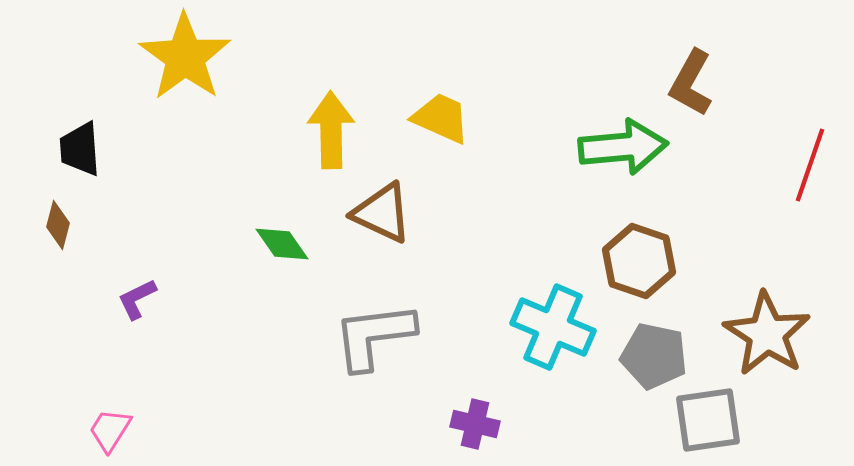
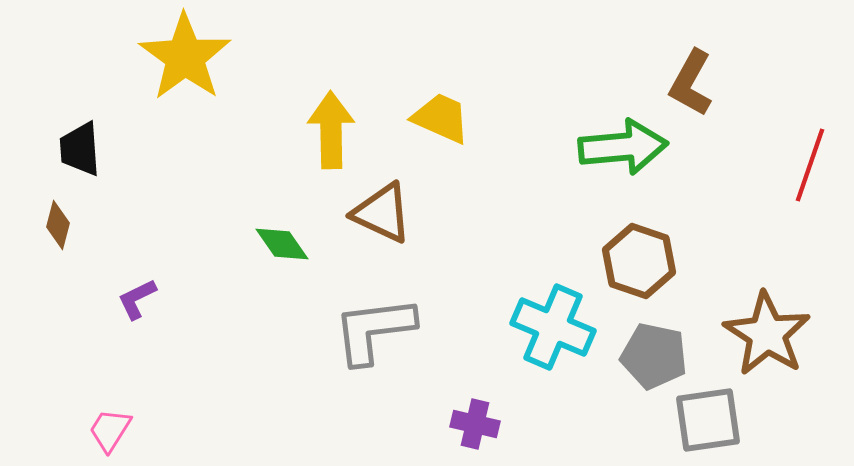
gray L-shape: moved 6 px up
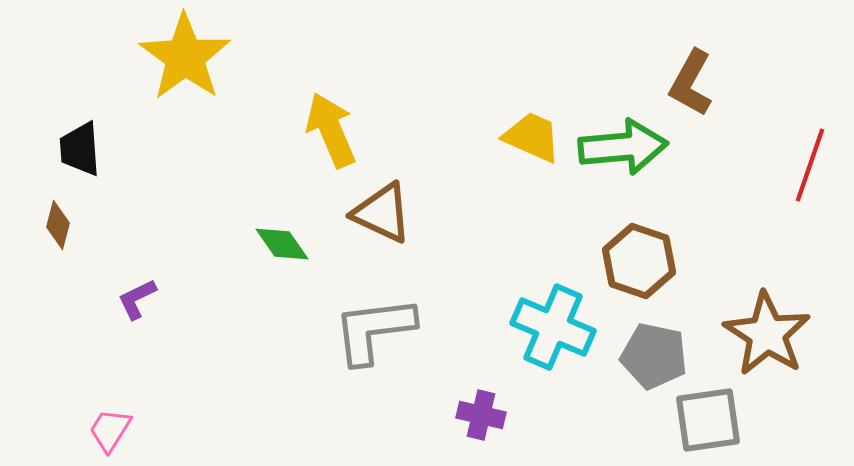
yellow trapezoid: moved 91 px right, 19 px down
yellow arrow: rotated 22 degrees counterclockwise
purple cross: moved 6 px right, 9 px up
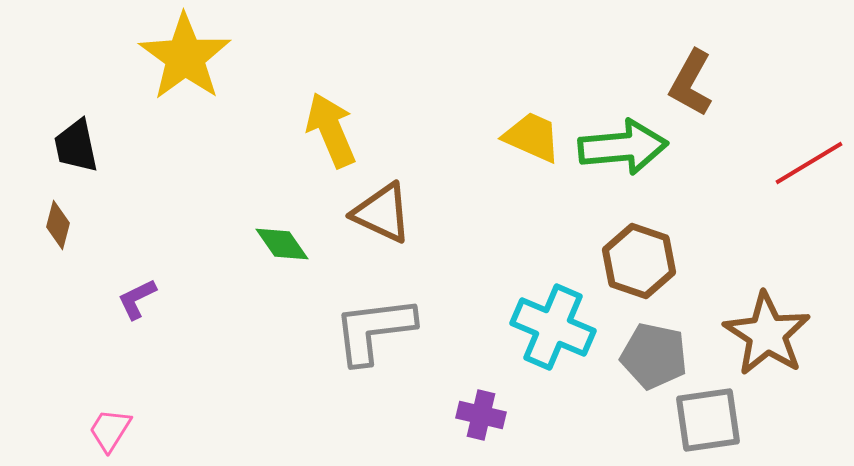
black trapezoid: moved 4 px left, 3 px up; rotated 8 degrees counterclockwise
red line: moved 1 px left, 2 px up; rotated 40 degrees clockwise
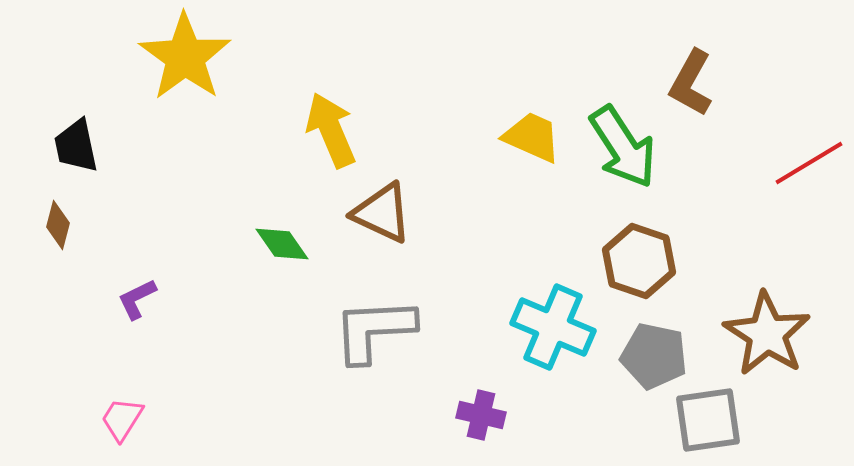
green arrow: rotated 62 degrees clockwise
gray L-shape: rotated 4 degrees clockwise
pink trapezoid: moved 12 px right, 11 px up
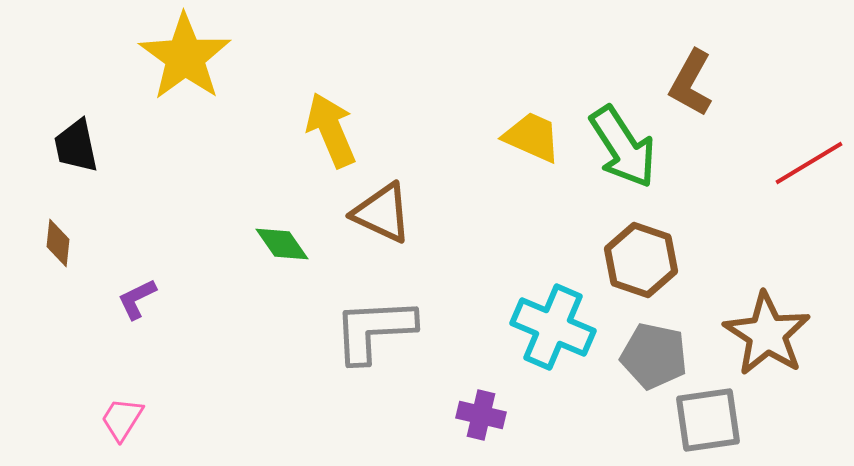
brown diamond: moved 18 px down; rotated 9 degrees counterclockwise
brown hexagon: moved 2 px right, 1 px up
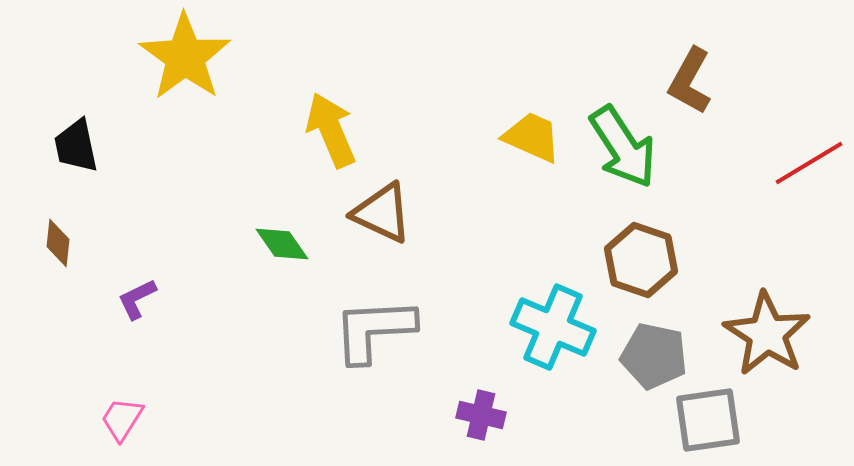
brown L-shape: moved 1 px left, 2 px up
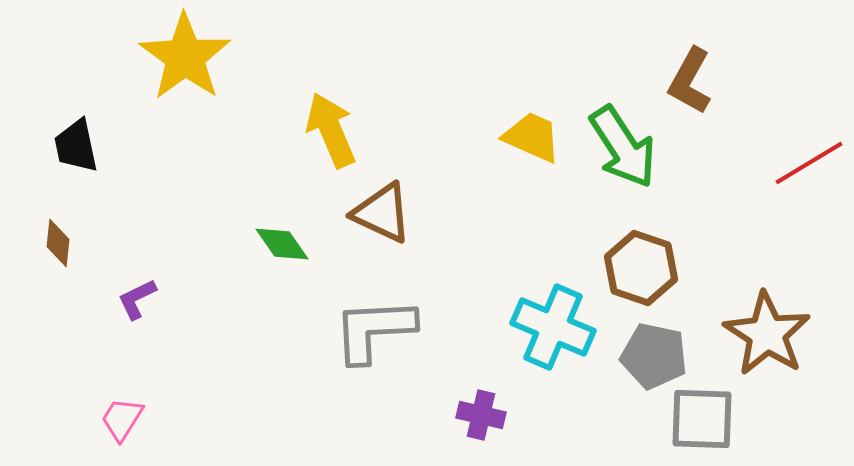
brown hexagon: moved 8 px down
gray square: moved 6 px left, 1 px up; rotated 10 degrees clockwise
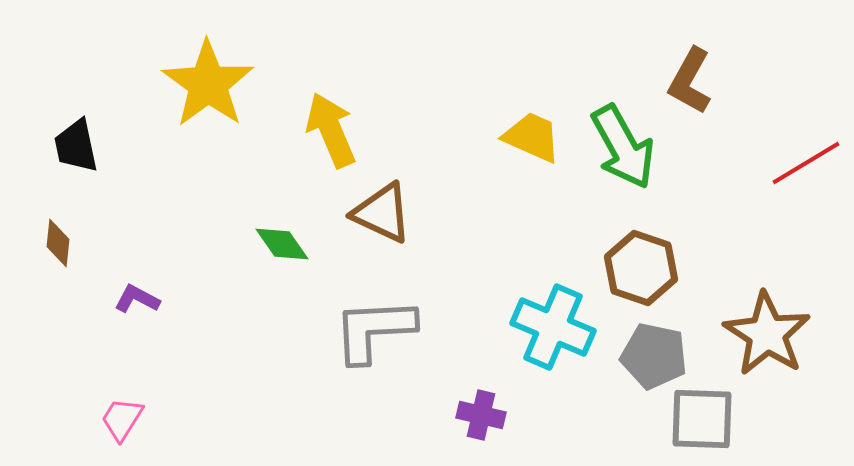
yellow star: moved 23 px right, 27 px down
green arrow: rotated 4 degrees clockwise
red line: moved 3 px left
purple L-shape: rotated 54 degrees clockwise
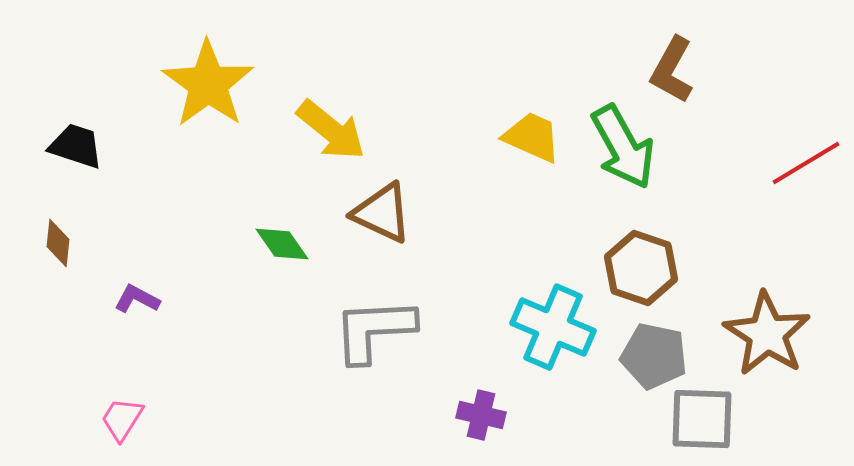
brown L-shape: moved 18 px left, 11 px up
yellow arrow: rotated 152 degrees clockwise
black trapezoid: rotated 120 degrees clockwise
